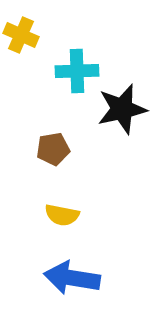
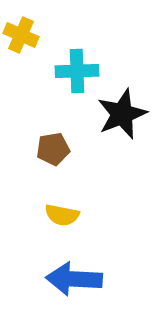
black star: moved 5 px down; rotated 9 degrees counterclockwise
blue arrow: moved 2 px right, 1 px down; rotated 6 degrees counterclockwise
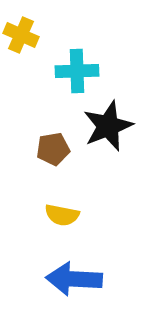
black star: moved 14 px left, 12 px down
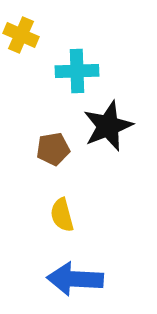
yellow semicircle: rotated 64 degrees clockwise
blue arrow: moved 1 px right
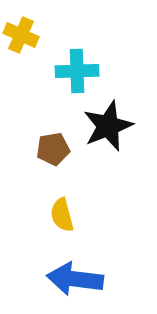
blue arrow: rotated 4 degrees clockwise
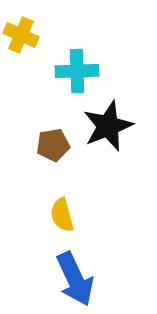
brown pentagon: moved 4 px up
blue arrow: rotated 122 degrees counterclockwise
